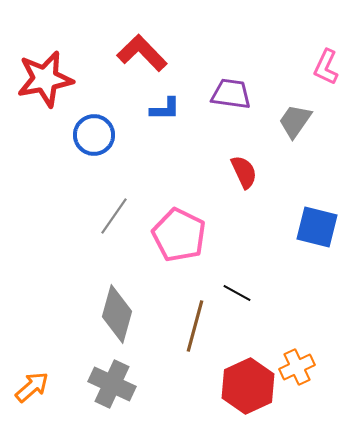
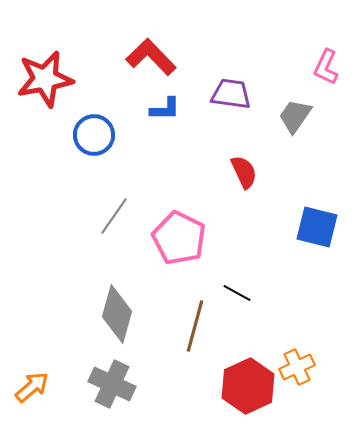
red L-shape: moved 9 px right, 4 px down
gray trapezoid: moved 5 px up
pink pentagon: moved 3 px down
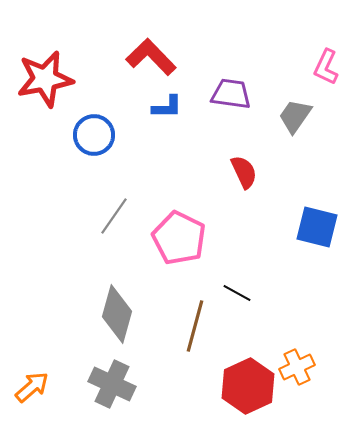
blue L-shape: moved 2 px right, 2 px up
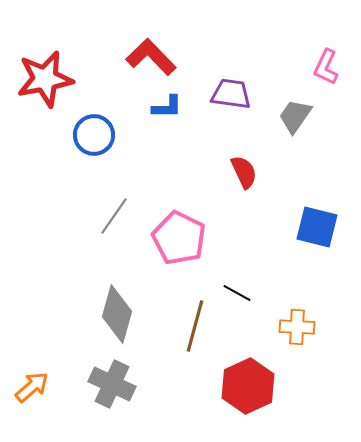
orange cross: moved 40 px up; rotated 28 degrees clockwise
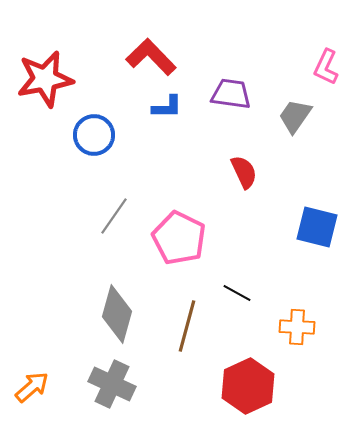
brown line: moved 8 px left
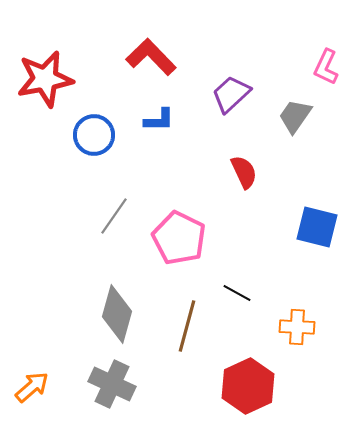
purple trapezoid: rotated 51 degrees counterclockwise
blue L-shape: moved 8 px left, 13 px down
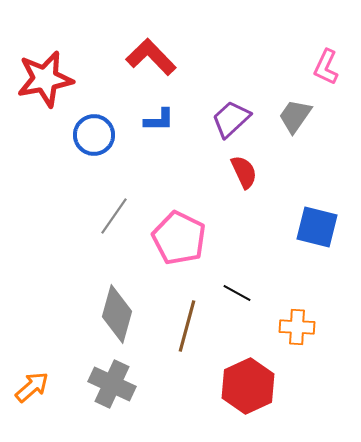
purple trapezoid: moved 25 px down
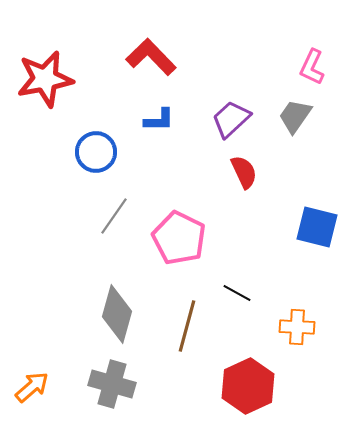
pink L-shape: moved 14 px left
blue circle: moved 2 px right, 17 px down
gray cross: rotated 9 degrees counterclockwise
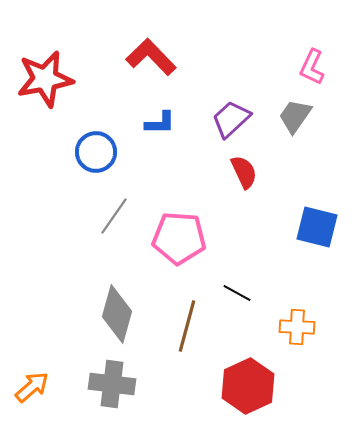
blue L-shape: moved 1 px right, 3 px down
pink pentagon: rotated 22 degrees counterclockwise
gray cross: rotated 9 degrees counterclockwise
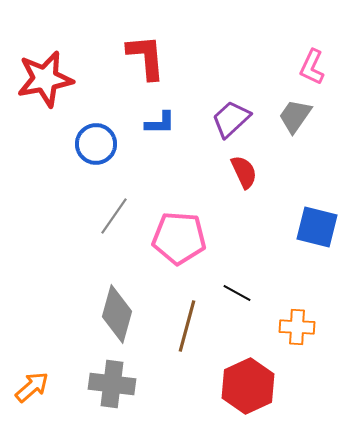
red L-shape: moved 5 px left; rotated 39 degrees clockwise
blue circle: moved 8 px up
